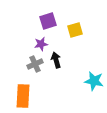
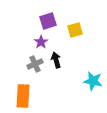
purple star: moved 2 px up; rotated 24 degrees counterclockwise
cyan star: moved 1 px left
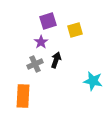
black arrow: rotated 35 degrees clockwise
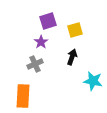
black arrow: moved 16 px right, 3 px up
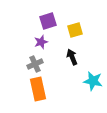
purple star: rotated 16 degrees clockwise
black arrow: rotated 42 degrees counterclockwise
orange rectangle: moved 15 px right, 7 px up; rotated 15 degrees counterclockwise
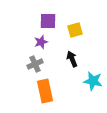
purple square: rotated 18 degrees clockwise
black arrow: moved 2 px down
orange rectangle: moved 7 px right, 2 px down
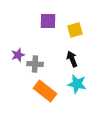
purple star: moved 23 px left, 13 px down
gray cross: rotated 28 degrees clockwise
cyan star: moved 16 px left, 3 px down
orange rectangle: rotated 40 degrees counterclockwise
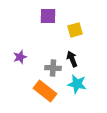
purple square: moved 5 px up
purple star: moved 2 px right, 2 px down
gray cross: moved 18 px right, 4 px down
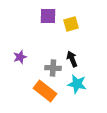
yellow square: moved 4 px left, 6 px up
